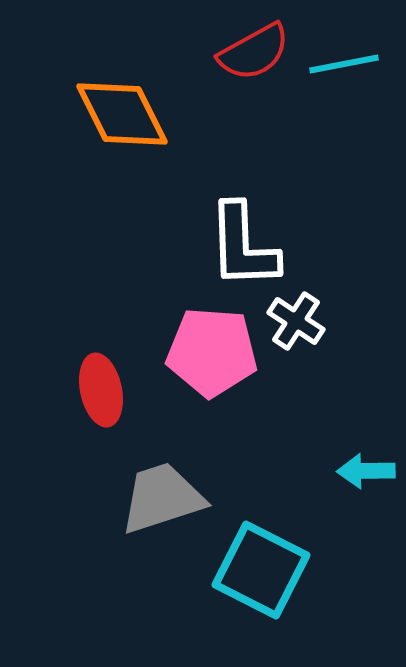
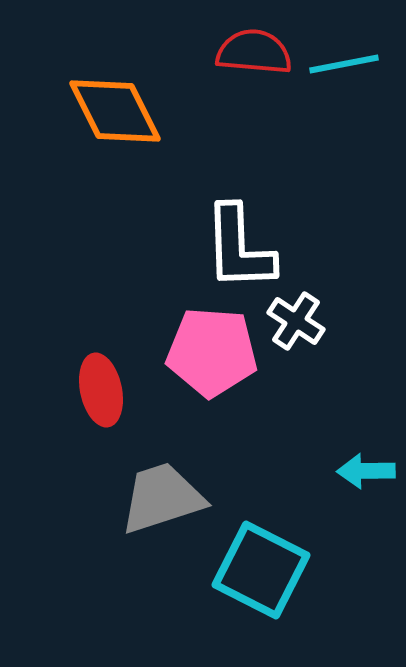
red semicircle: rotated 146 degrees counterclockwise
orange diamond: moved 7 px left, 3 px up
white L-shape: moved 4 px left, 2 px down
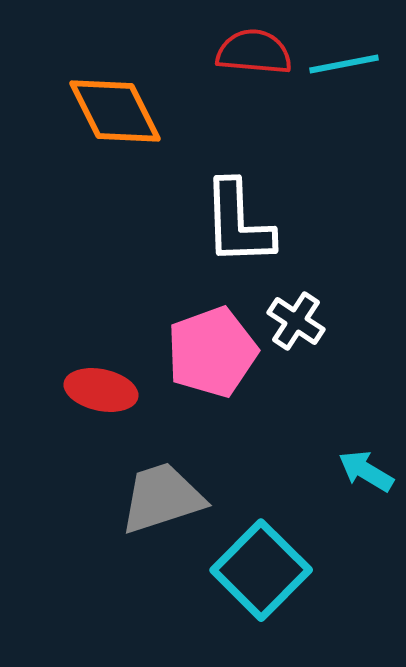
white L-shape: moved 1 px left, 25 px up
pink pentagon: rotated 24 degrees counterclockwise
red ellipse: rotated 66 degrees counterclockwise
cyan arrow: rotated 32 degrees clockwise
cyan square: rotated 18 degrees clockwise
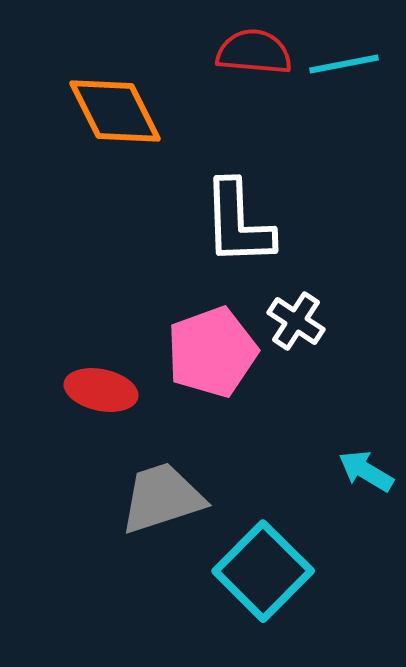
cyan square: moved 2 px right, 1 px down
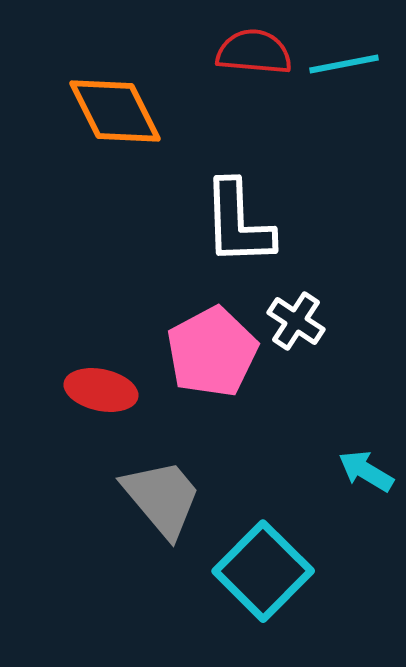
pink pentagon: rotated 8 degrees counterclockwise
gray trapezoid: rotated 68 degrees clockwise
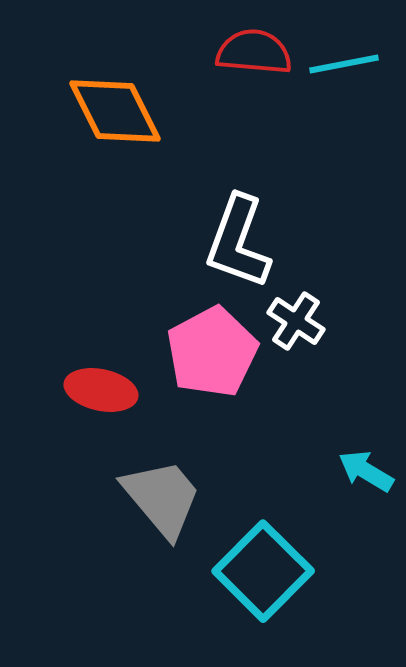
white L-shape: moved 19 px down; rotated 22 degrees clockwise
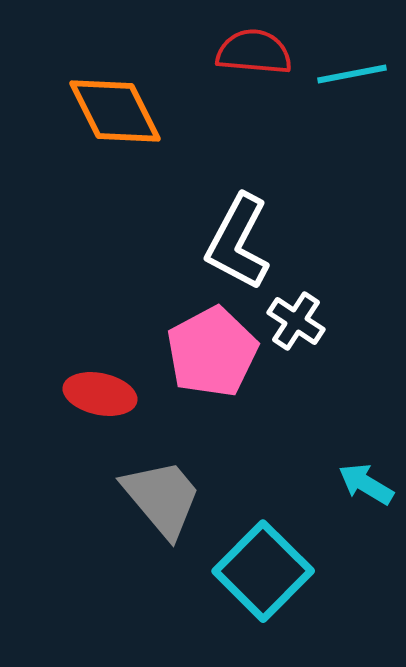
cyan line: moved 8 px right, 10 px down
white L-shape: rotated 8 degrees clockwise
red ellipse: moved 1 px left, 4 px down
cyan arrow: moved 13 px down
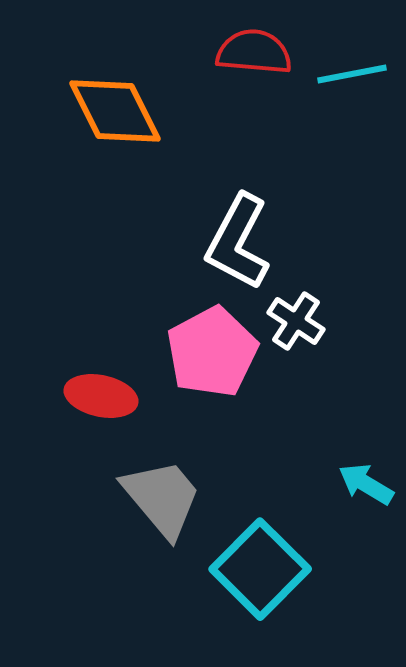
red ellipse: moved 1 px right, 2 px down
cyan square: moved 3 px left, 2 px up
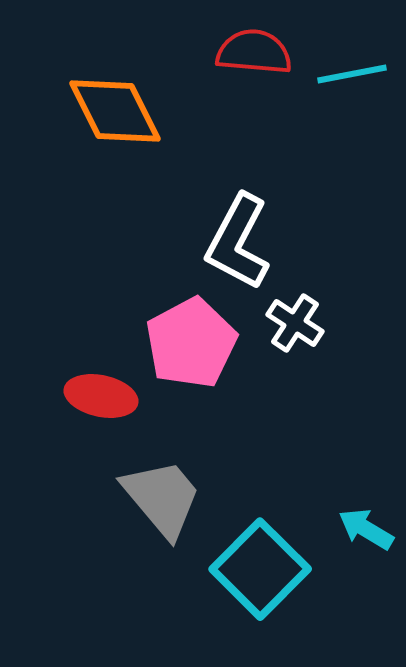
white cross: moved 1 px left, 2 px down
pink pentagon: moved 21 px left, 9 px up
cyan arrow: moved 45 px down
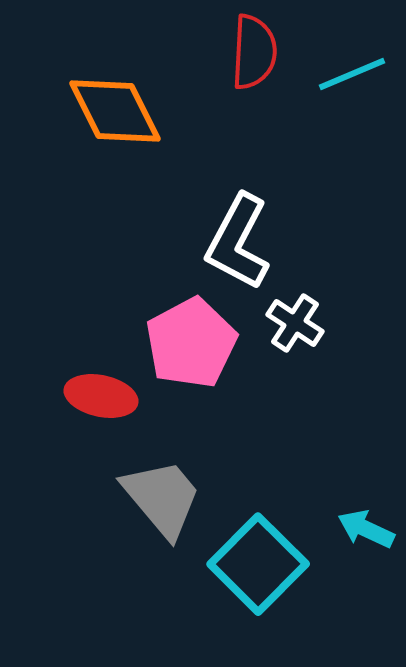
red semicircle: rotated 88 degrees clockwise
cyan line: rotated 12 degrees counterclockwise
cyan arrow: rotated 6 degrees counterclockwise
cyan square: moved 2 px left, 5 px up
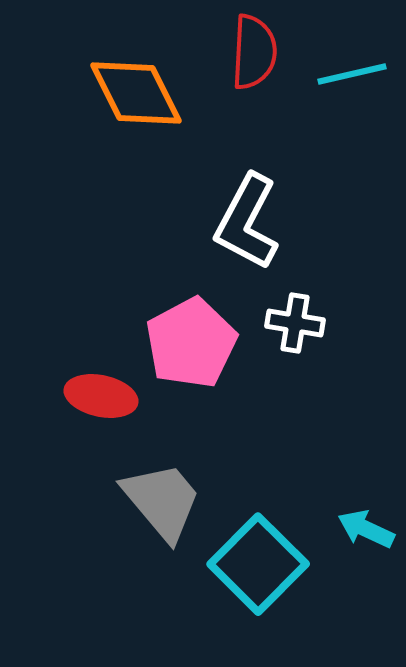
cyan line: rotated 10 degrees clockwise
orange diamond: moved 21 px right, 18 px up
white L-shape: moved 9 px right, 20 px up
white cross: rotated 24 degrees counterclockwise
gray trapezoid: moved 3 px down
